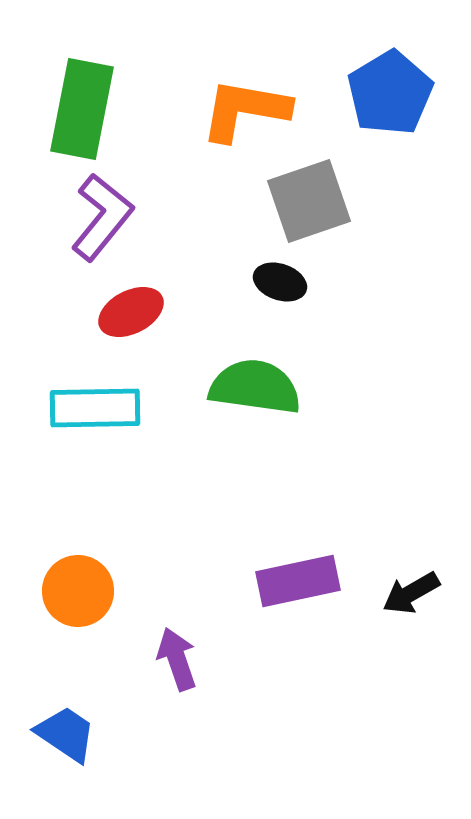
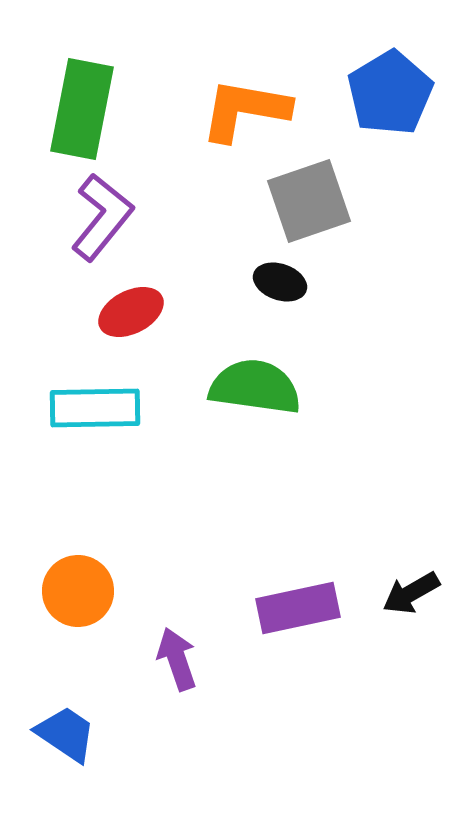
purple rectangle: moved 27 px down
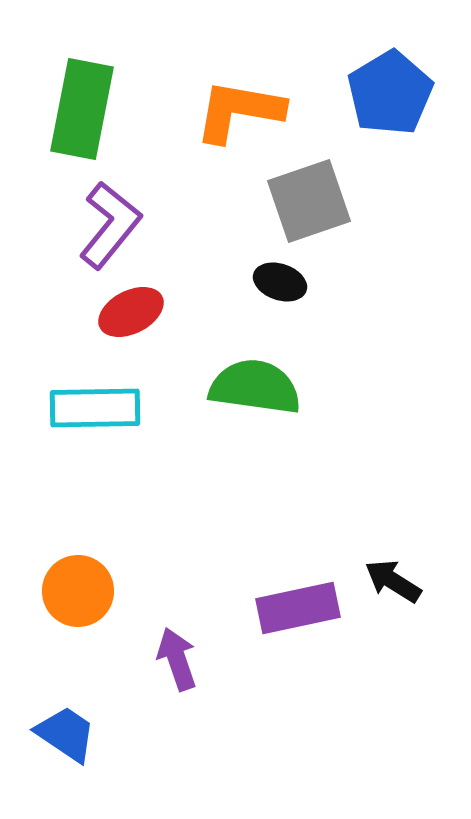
orange L-shape: moved 6 px left, 1 px down
purple L-shape: moved 8 px right, 8 px down
black arrow: moved 18 px left, 12 px up; rotated 62 degrees clockwise
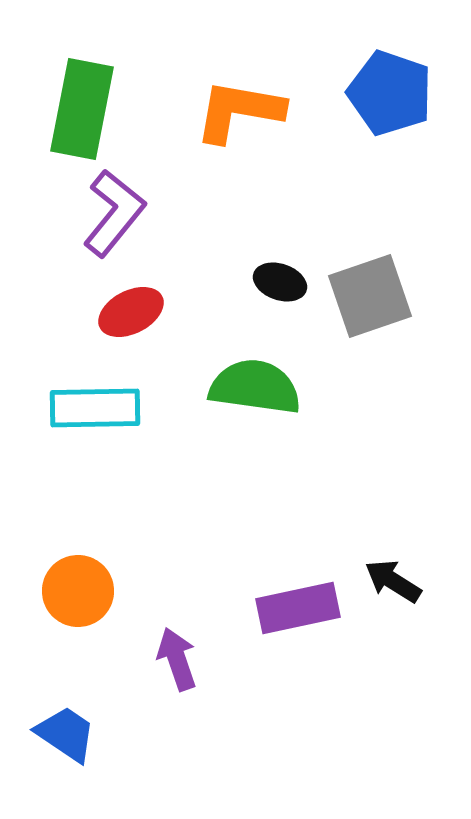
blue pentagon: rotated 22 degrees counterclockwise
gray square: moved 61 px right, 95 px down
purple L-shape: moved 4 px right, 12 px up
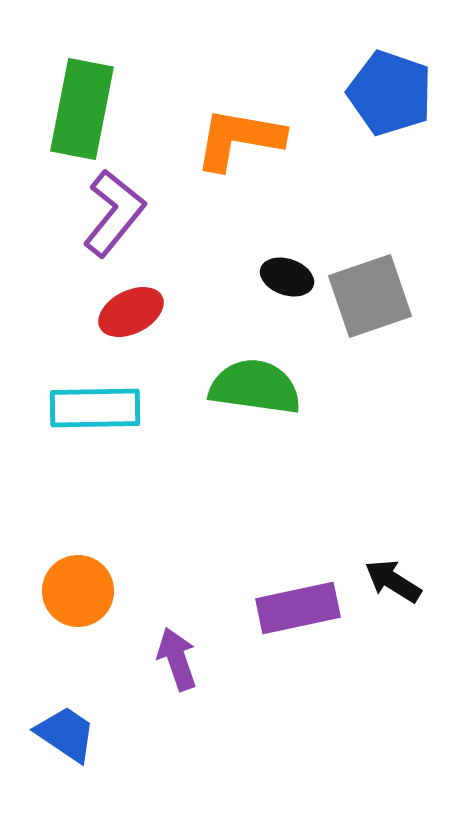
orange L-shape: moved 28 px down
black ellipse: moved 7 px right, 5 px up
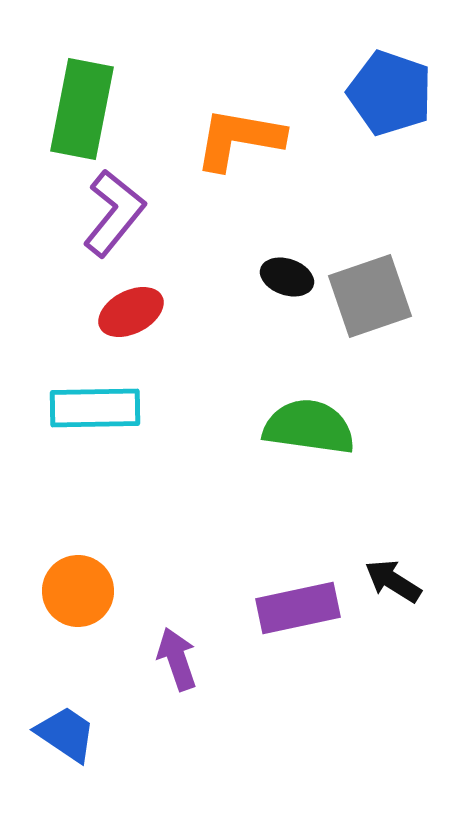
green semicircle: moved 54 px right, 40 px down
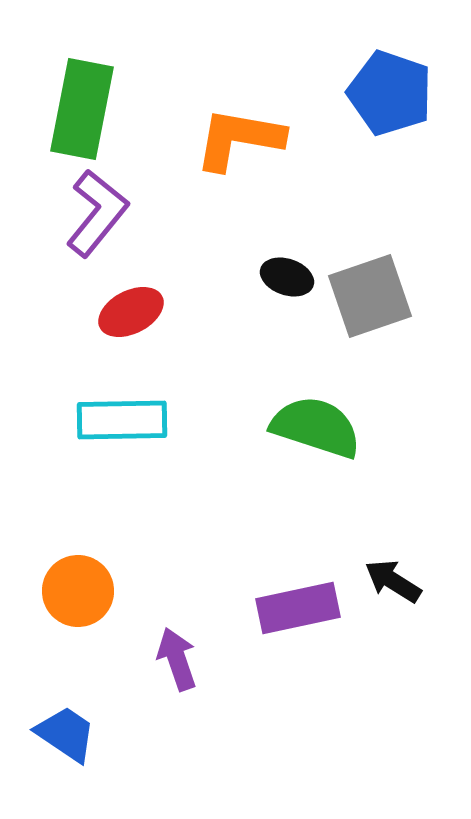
purple L-shape: moved 17 px left
cyan rectangle: moved 27 px right, 12 px down
green semicircle: moved 7 px right; rotated 10 degrees clockwise
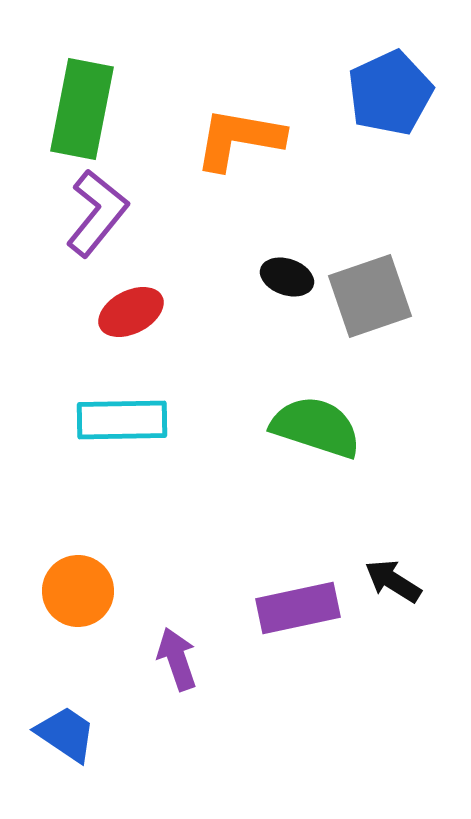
blue pentagon: rotated 28 degrees clockwise
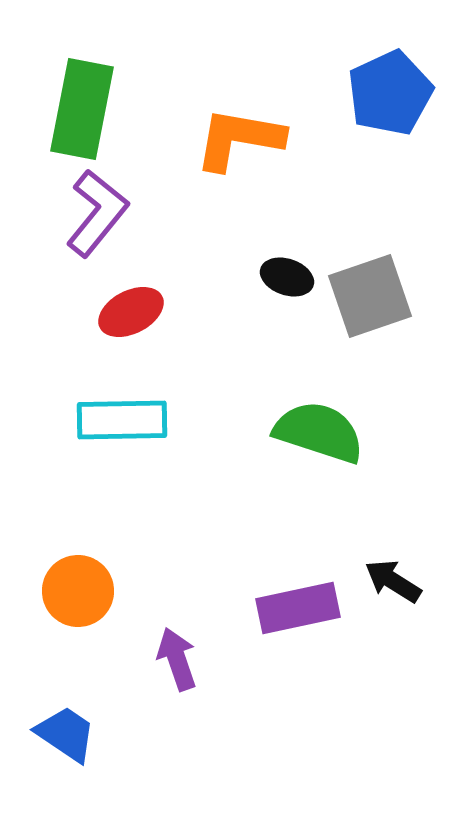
green semicircle: moved 3 px right, 5 px down
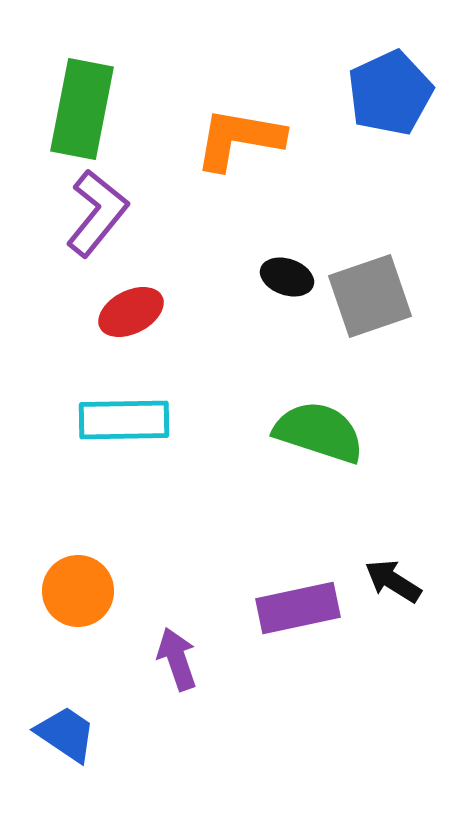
cyan rectangle: moved 2 px right
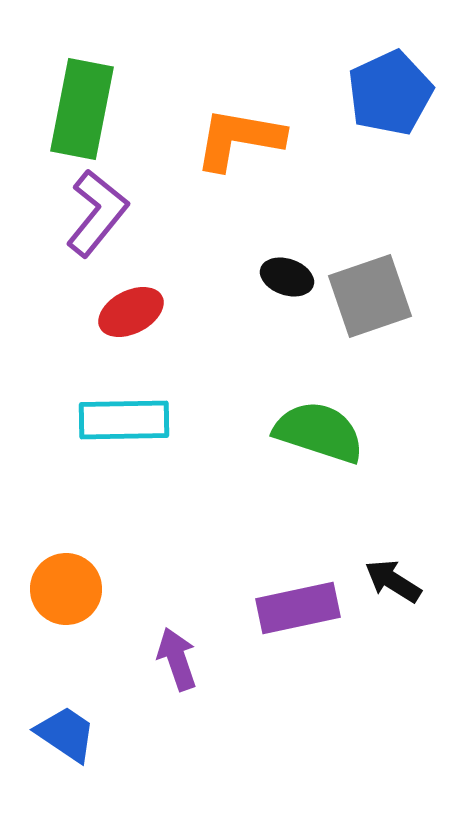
orange circle: moved 12 px left, 2 px up
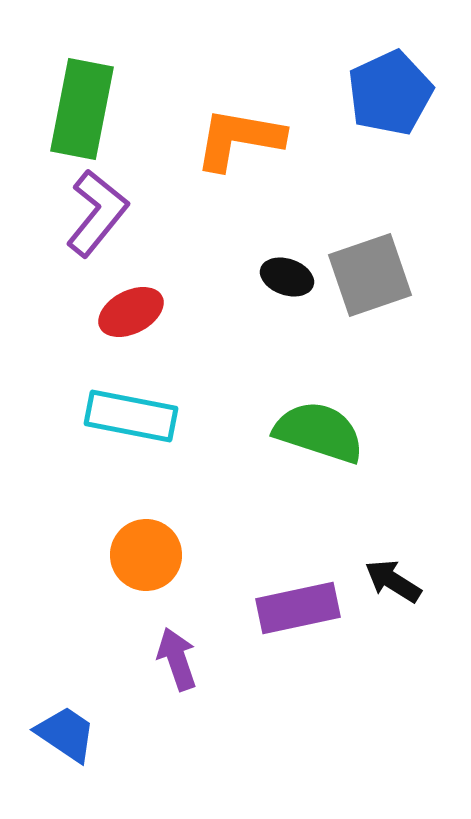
gray square: moved 21 px up
cyan rectangle: moved 7 px right, 4 px up; rotated 12 degrees clockwise
orange circle: moved 80 px right, 34 px up
